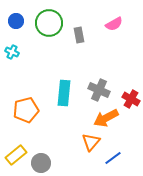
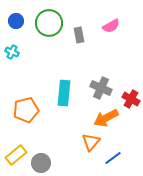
pink semicircle: moved 3 px left, 2 px down
gray cross: moved 2 px right, 2 px up
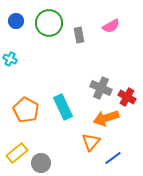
cyan cross: moved 2 px left, 7 px down
cyan rectangle: moved 1 px left, 14 px down; rotated 30 degrees counterclockwise
red cross: moved 4 px left, 2 px up
orange pentagon: rotated 30 degrees counterclockwise
orange arrow: rotated 10 degrees clockwise
yellow rectangle: moved 1 px right, 2 px up
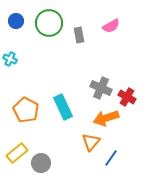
blue line: moved 2 px left; rotated 18 degrees counterclockwise
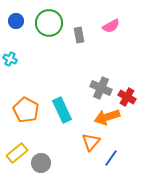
cyan rectangle: moved 1 px left, 3 px down
orange arrow: moved 1 px right, 1 px up
